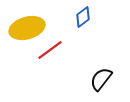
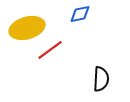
blue diamond: moved 3 px left, 3 px up; rotated 25 degrees clockwise
black semicircle: rotated 145 degrees clockwise
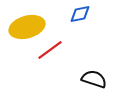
yellow ellipse: moved 1 px up
black semicircle: moved 7 px left; rotated 75 degrees counterclockwise
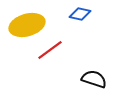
blue diamond: rotated 25 degrees clockwise
yellow ellipse: moved 2 px up
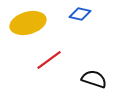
yellow ellipse: moved 1 px right, 2 px up
red line: moved 1 px left, 10 px down
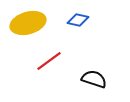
blue diamond: moved 2 px left, 6 px down
red line: moved 1 px down
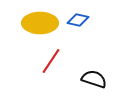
yellow ellipse: moved 12 px right; rotated 16 degrees clockwise
red line: moved 2 px right; rotated 20 degrees counterclockwise
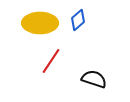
blue diamond: rotated 55 degrees counterclockwise
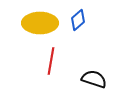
red line: rotated 24 degrees counterclockwise
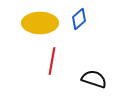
blue diamond: moved 1 px right, 1 px up
red line: moved 1 px right
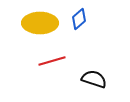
red line: rotated 64 degrees clockwise
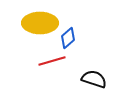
blue diamond: moved 11 px left, 19 px down
